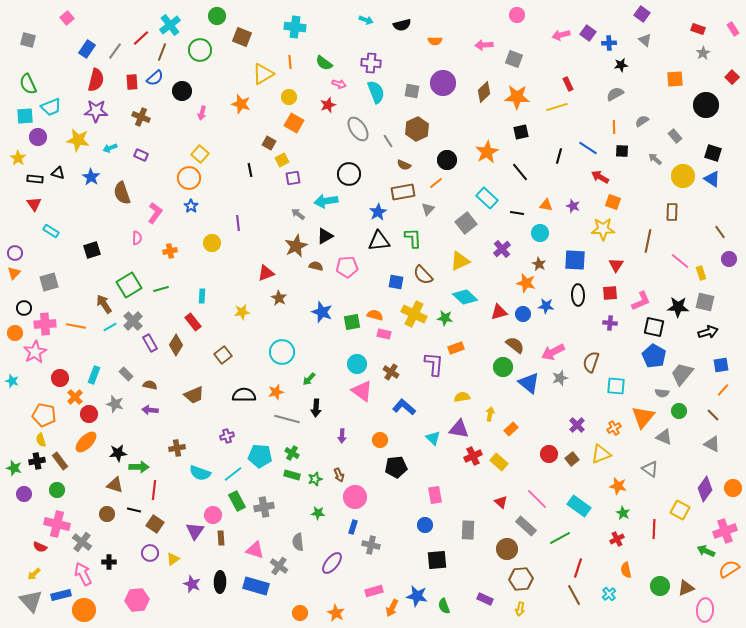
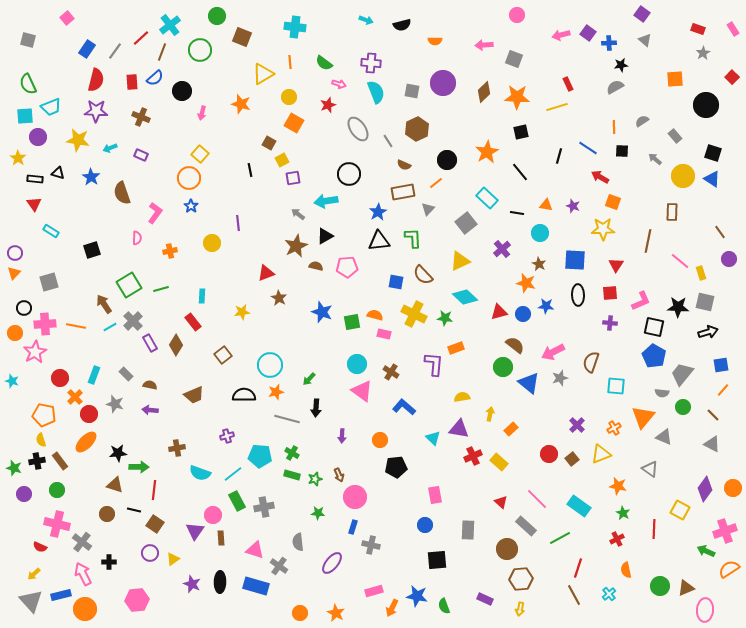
gray semicircle at (615, 94): moved 7 px up
cyan circle at (282, 352): moved 12 px left, 13 px down
green circle at (679, 411): moved 4 px right, 4 px up
orange circle at (84, 610): moved 1 px right, 1 px up
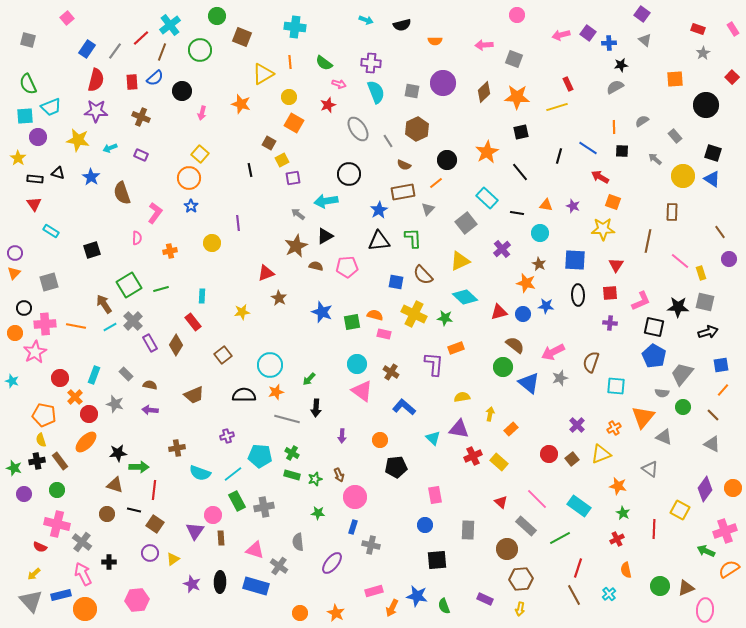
blue star at (378, 212): moved 1 px right, 2 px up
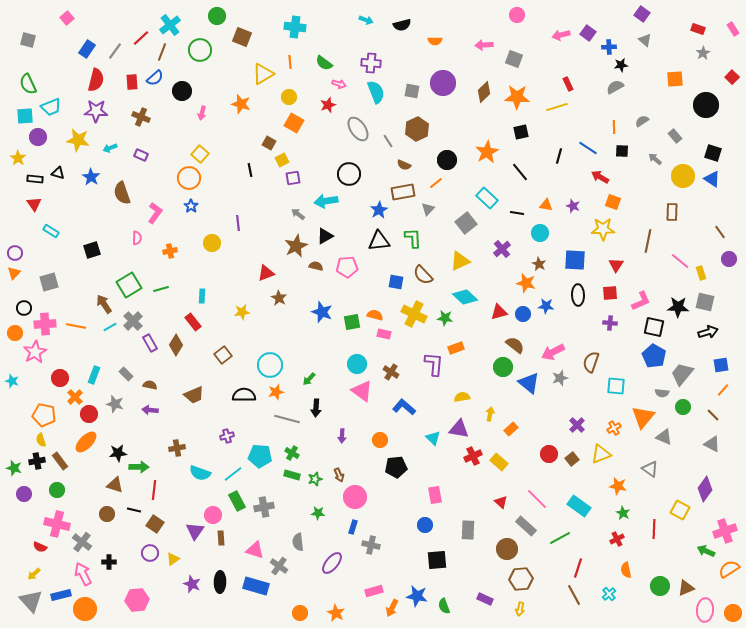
blue cross at (609, 43): moved 4 px down
orange circle at (733, 488): moved 125 px down
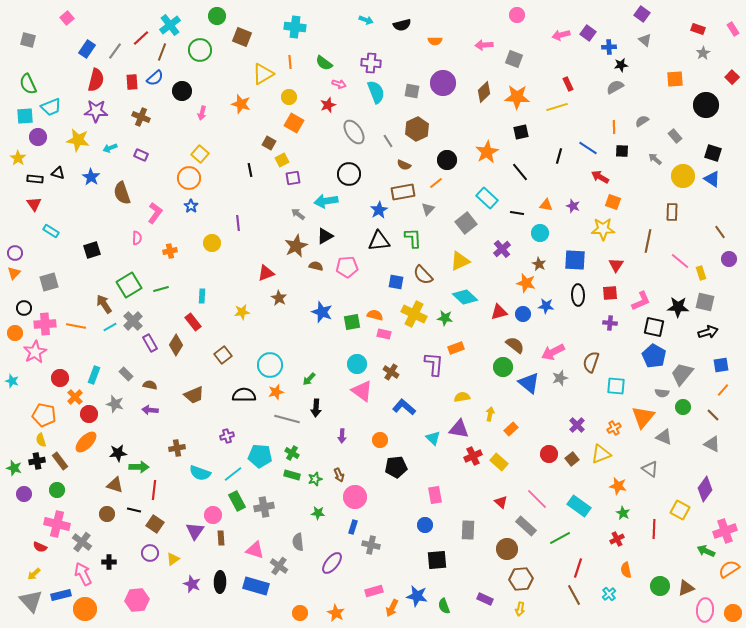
gray ellipse at (358, 129): moved 4 px left, 3 px down
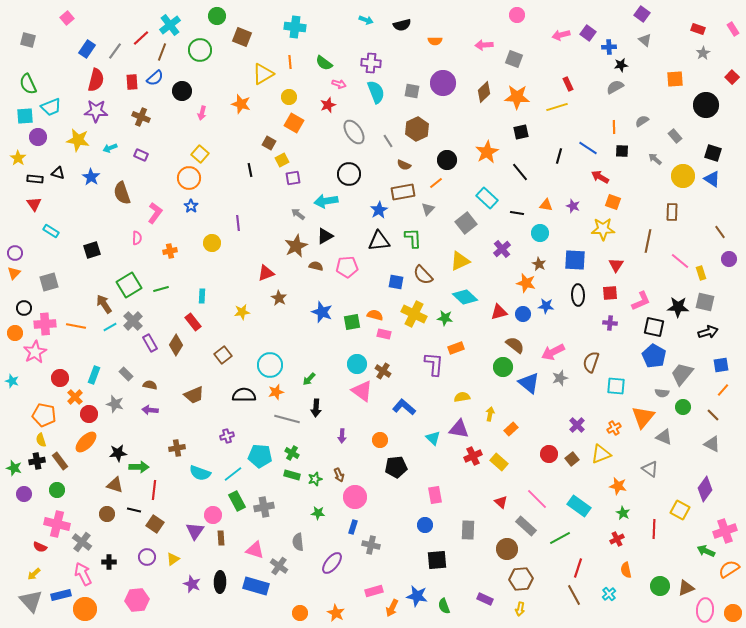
brown cross at (391, 372): moved 8 px left, 1 px up
purple circle at (150, 553): moved 3 px left, 4 px down
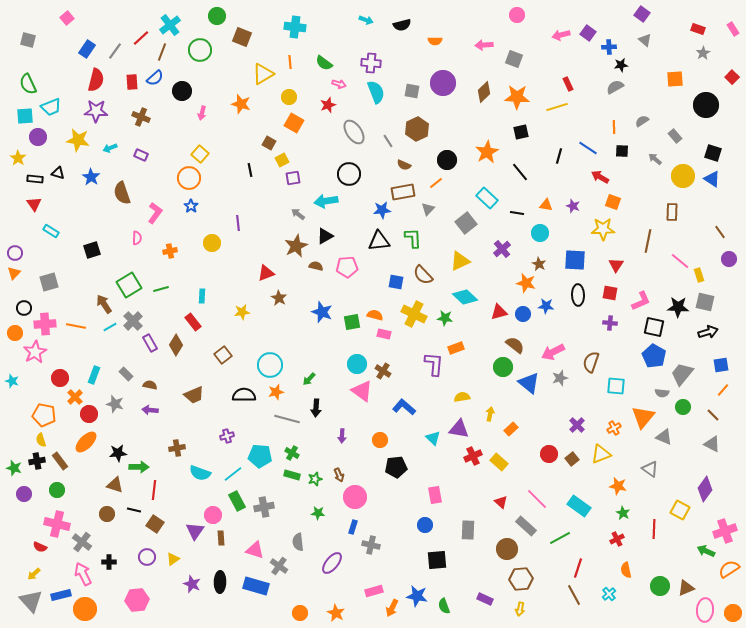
blue star at (379, 210): moved 3 px right; rotated 24 degrees clockwise
yellow rectangle at (701, 273): moved 2 px left, 2 px down
red square at (610, 293): rotated 14 degrees clockwise
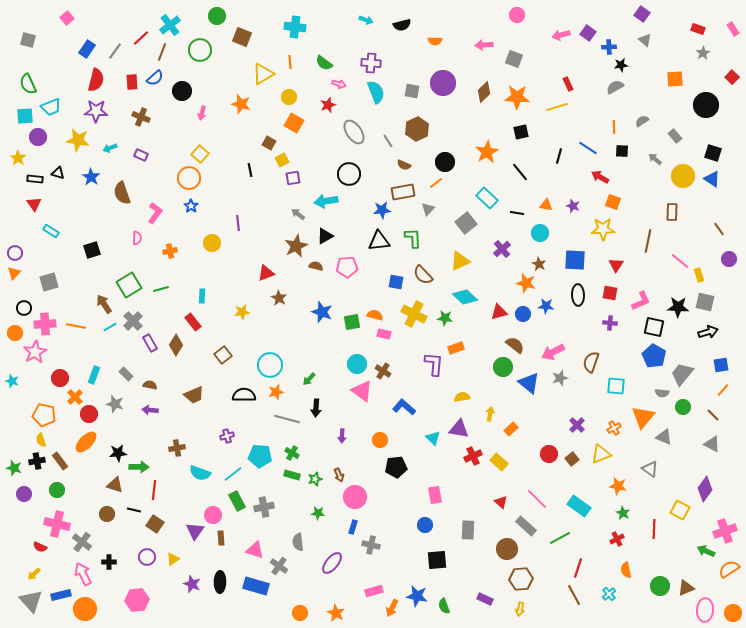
black circle at (447, 160): moved 2 px left, 2 px down
brown line at (720, 232): moved 1 px left, 3 px up
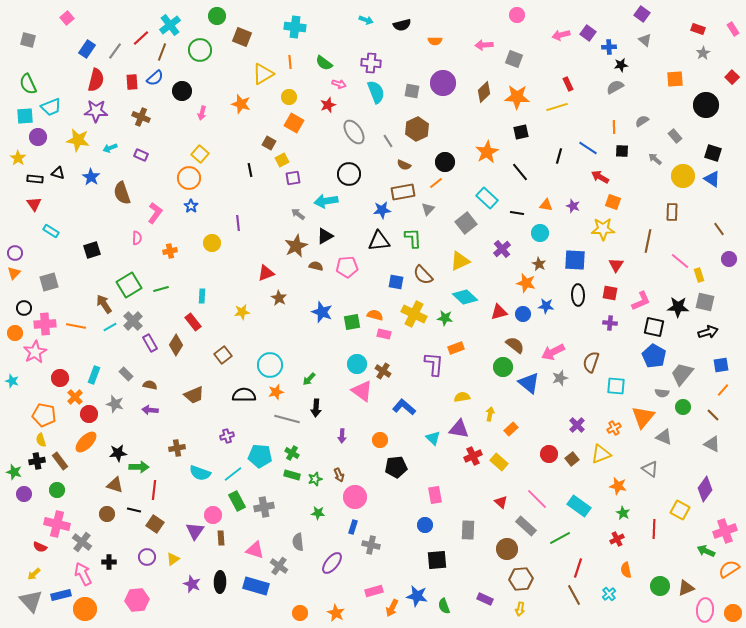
green star at (14, 468): moved 4 px down
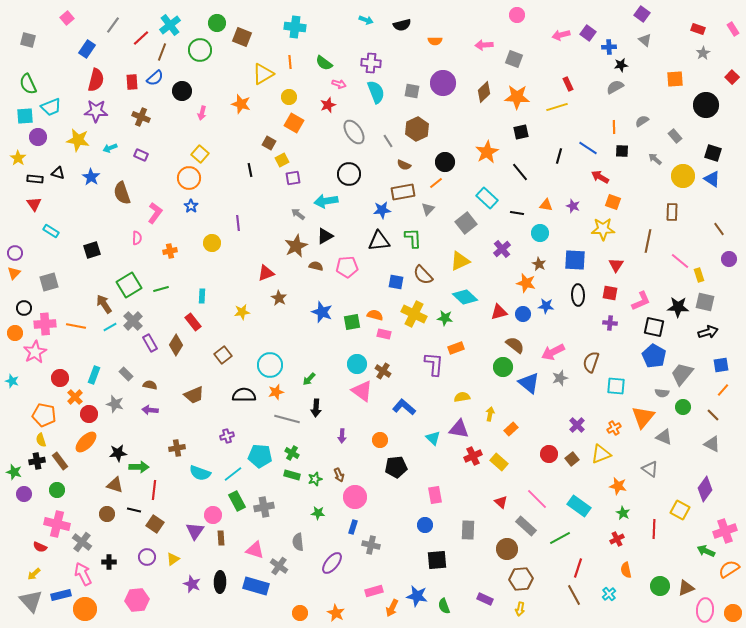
green circle at (217, 16): moved 7 px down
gray line at (115, 51): moved 2 px left, 26 px up
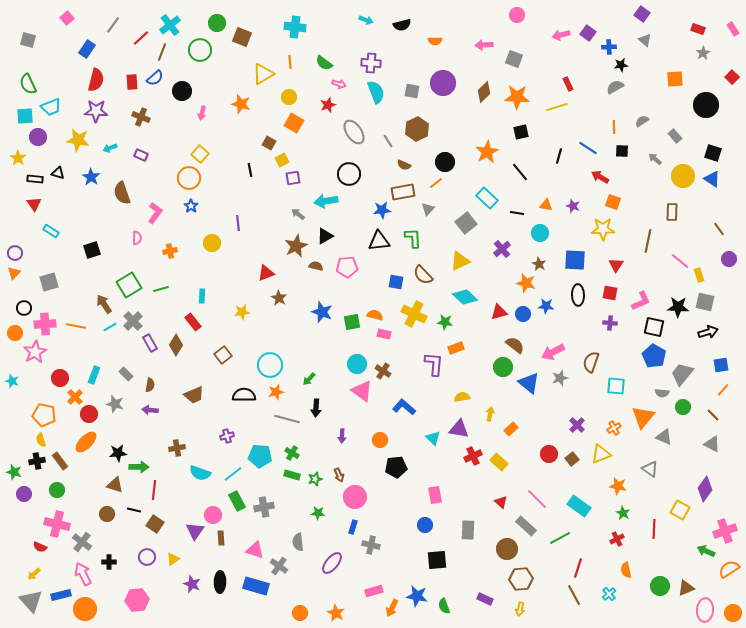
green star at (445, 318): moved 4 px down
brown semicircle at (150, 385): rotated 88 degrees clockwise
